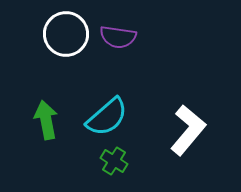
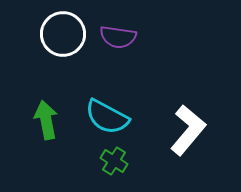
white circle: moved 3 px left
cyan semicircle: rotated 69 degrees clockwise
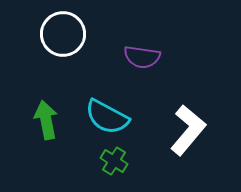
purple semicircle: moved 24 px right, 20 px down
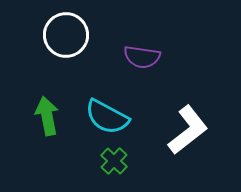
white circle: moved 3 px right, 1 px down
green arrow: moved 1 px right, 4 px up
white L-shape: rotated 12 degrees clockwise
green cross: rotated 12 degrees clockwise
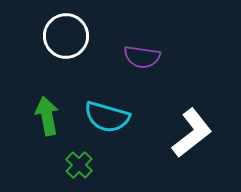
white circle: moved 1 px down
cyan semicircle: rotated 12 degrees counterclockwise
white L-shape: moved 4 px right, 3 px down
green cross: moved 35 px left, 4 px down
